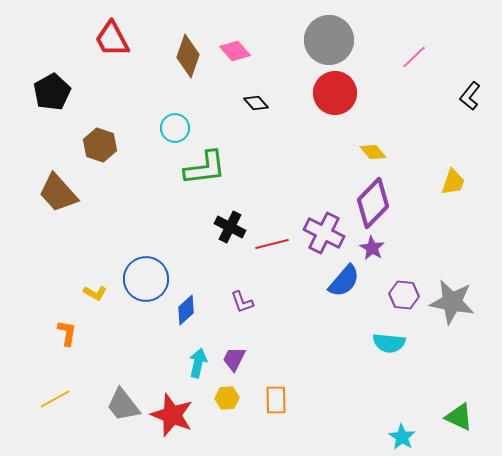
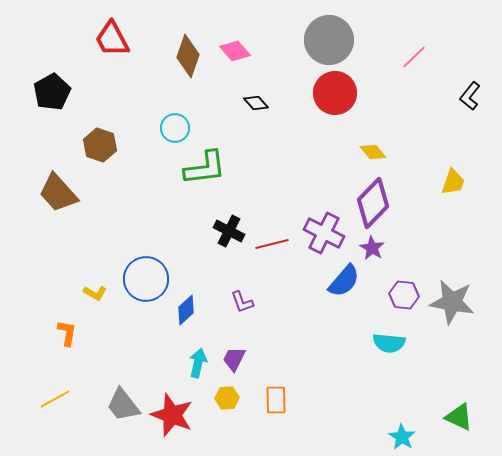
black cross: moved 1 px left, 4 px down
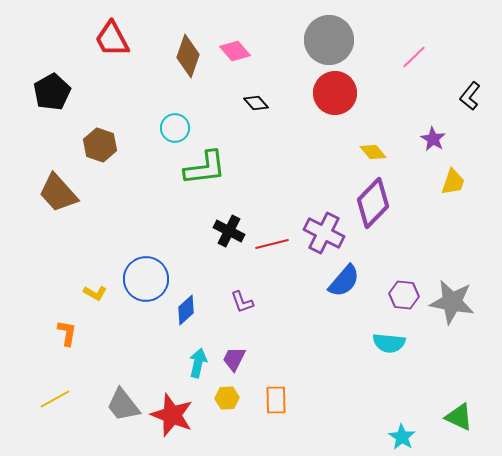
purple star: moved 61 px right, 109 px up
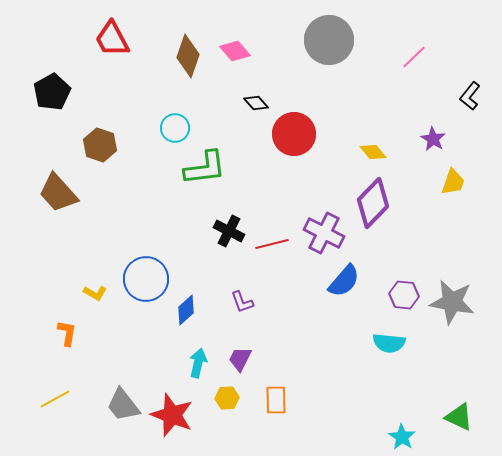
red circle: moved 41 px left, 41 px down
purple trapezoid: moved 6 px right
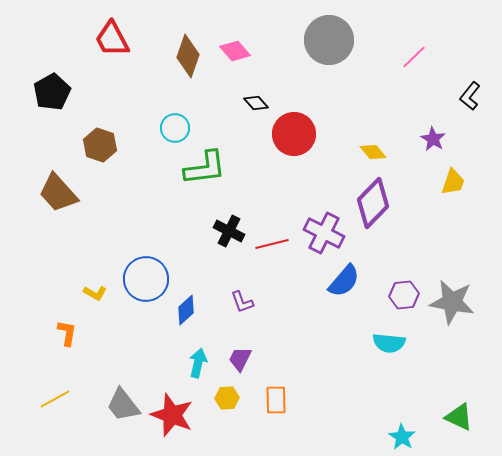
purple hexagon: rotated 12 degrees counterclockwise
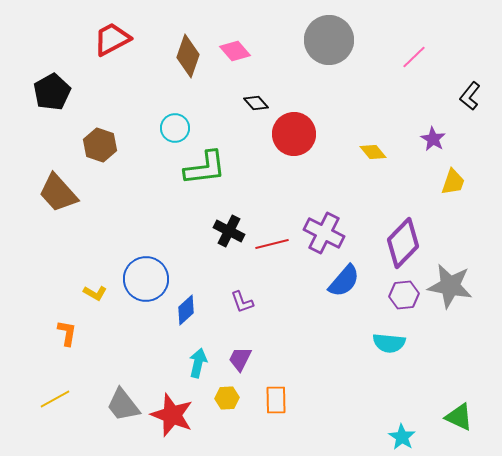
red trapezoid: rotated 90 degrees clockwise
purple diamond: moved 30 px right, 40 px down
gray star: moved 2 px left, 16 px up
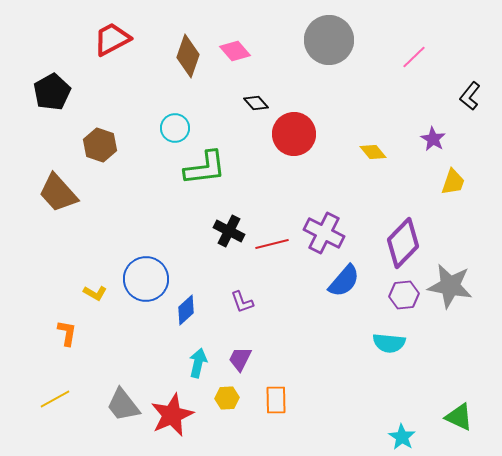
red star: rotated 27 degrees clockwise
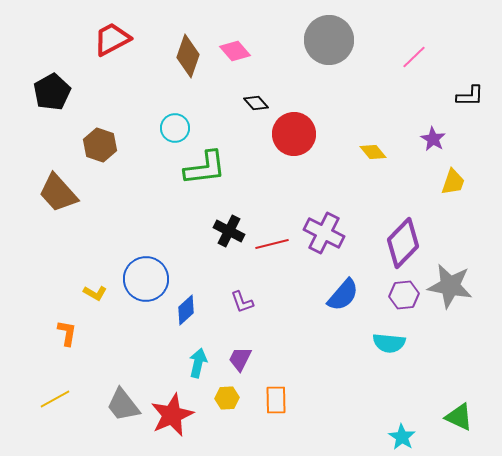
black L-shape: rotated 128 degrees counterclockwise
blue semicircle: moved 1 px left, 14 px down
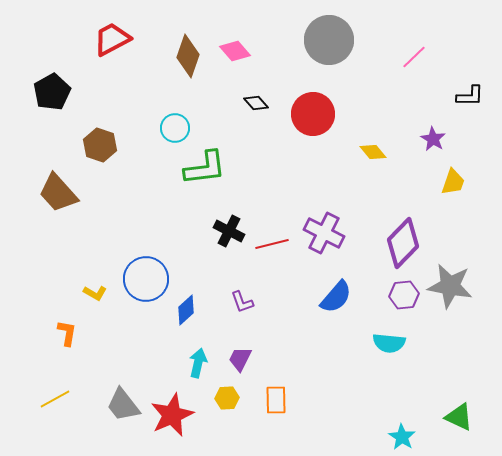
red circle: moved 19 px right, 20 px up
blue semicircle: moved 7 px left, 2 px down
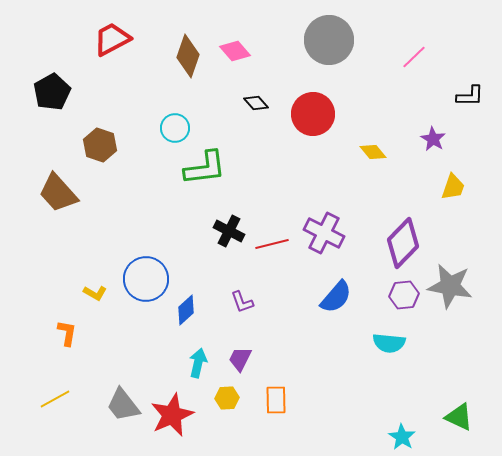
yellow trapezoid: moved 5 px down
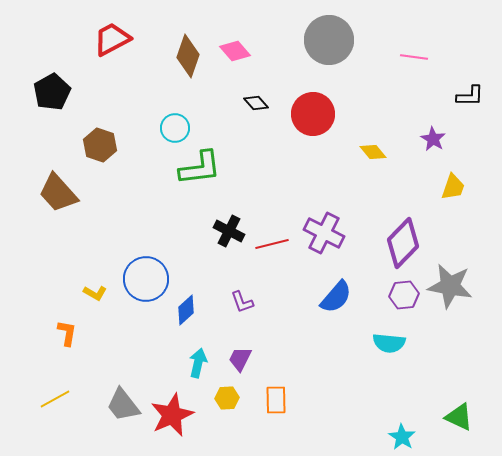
pink line: rotated 52 degrees clockwise
green L-shape: moved 5 px left
